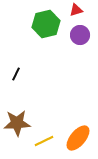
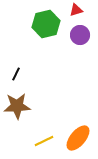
brown star: moved 17 px up
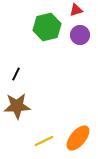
green hexagon: moved 1 px right, 3 px down
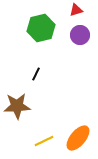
green hexagon: moved 6 px left, 1 px down
black line: moved 20 px right
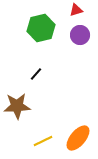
black line: rotated 16 degrees clockwise
yellow line: moved 1 px left
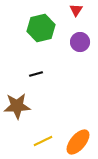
red triangle: rotated 40 degrees counterclockwise
purple circle: moved 7 px down
black line: rotated 32 degrees clockwise
orange ellipse: moved 4 px down
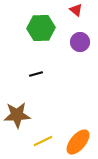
red triangle: rotated 24 degrees counterclockwise
green hexagon: rotated 12 degrees clockwise
brown star: moved 9 px down
